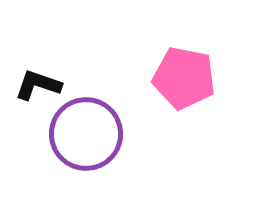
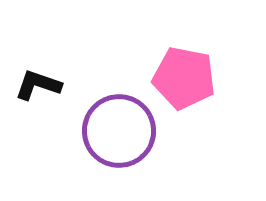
purple circle: moved 33 px right, 3 px up
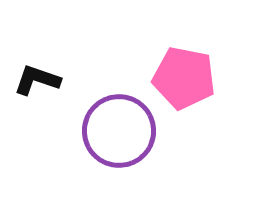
black L-shape: moved 1 px left, 5 px up
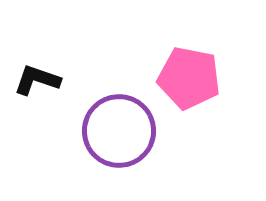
pink pentagon: moved 5 px right
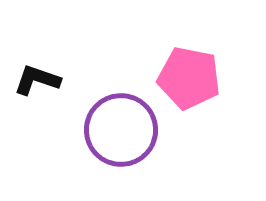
purple circle: moved 2 px right, 1 px up
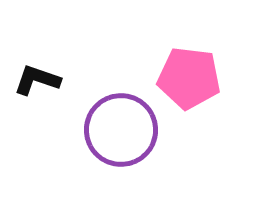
pink pentagon: rotated 4 degrees counterclockwise
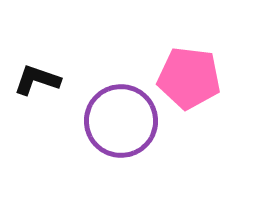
purple circle: moved 9 px up
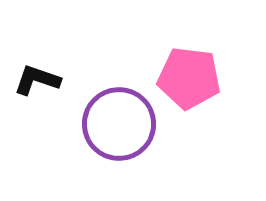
purple circle: moved 2 px left, 3 px down
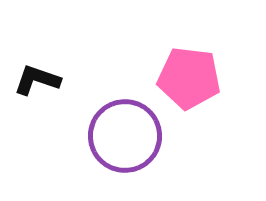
purple circle: moved 6 px right, 12 px down
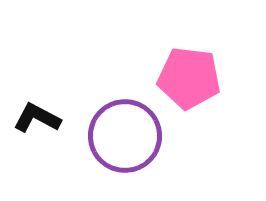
black L-shape: moved 38 px down; rotated 9 degrees clockwise
